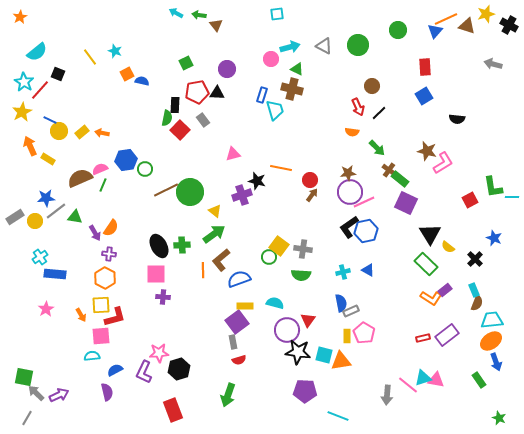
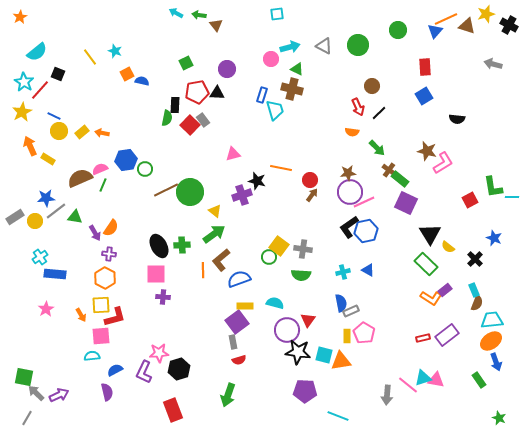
blue line at (50, 120): moved 4 px right, 4 px up
red square at (180, 130): moved 10 px right, 5 px up
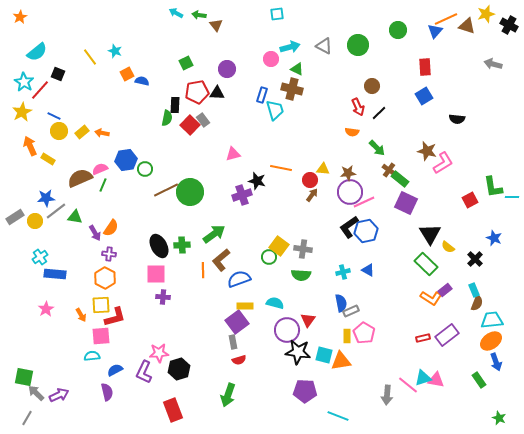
yellow triangle at (215, 211): moved 108 px right, 42 px up; rotated 32 degrees counterclockwise
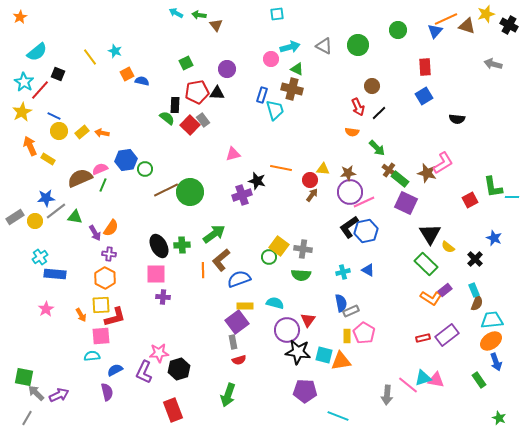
green semicircle at (167, 118): rotated 63 degrees counterclockwise
brown star at (427, 151): moved 22 px down
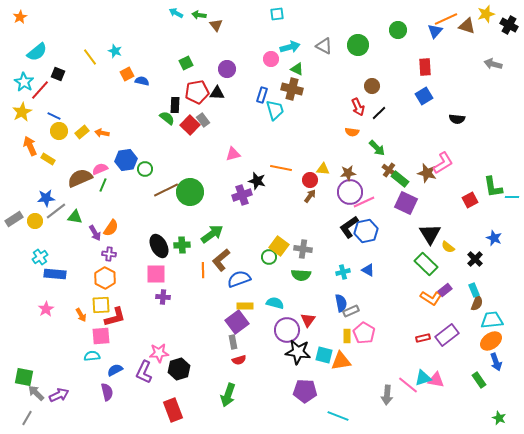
brown arrow at (312, 195): moved 2 px left, 1 px down
gray rectangle at (15, 217): moved 1 px left, 2 px down
green arrow at (214, 234): moved 2 px left
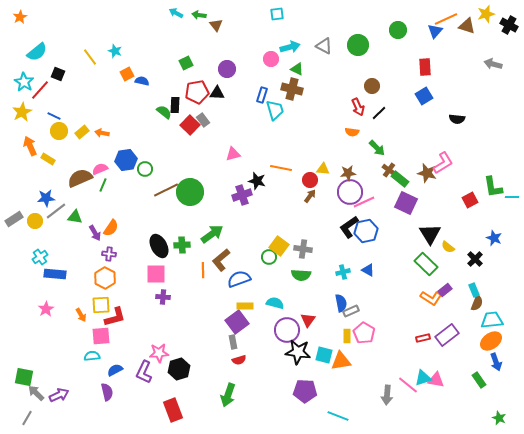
green semicircle at (167, 118): moved 3 px left, 6 px up
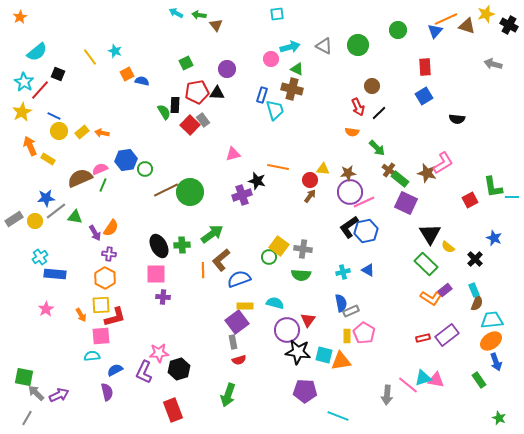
green semicircle at (164, 112): rotated 21 degrees clockwise
orange line at (281, 168): moved 3 px left, 1 px up
